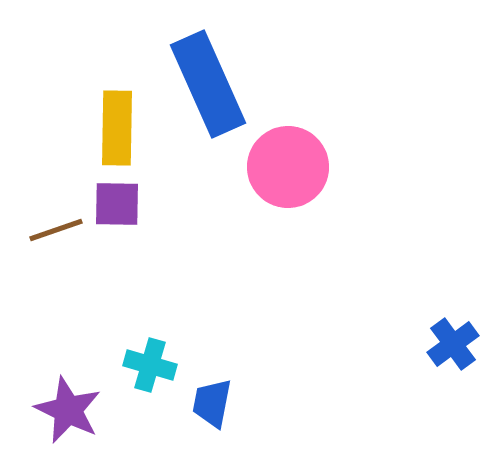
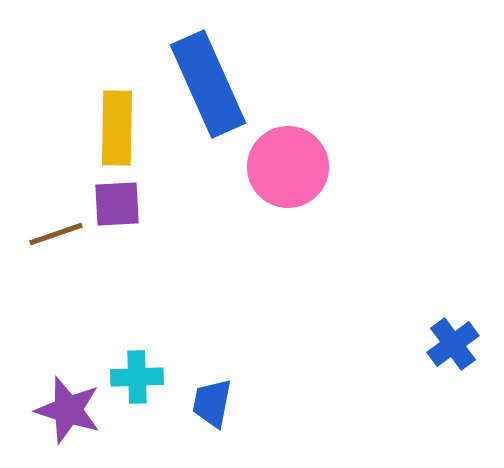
purple square: rotated 4 degrees counterclockwise
brown line: moved 4 px down
cyan cross: moved 13 px left, 12 px down; rotated 18 degrees counterclockwise
purple star: rotated 8 degrees counterclockwise
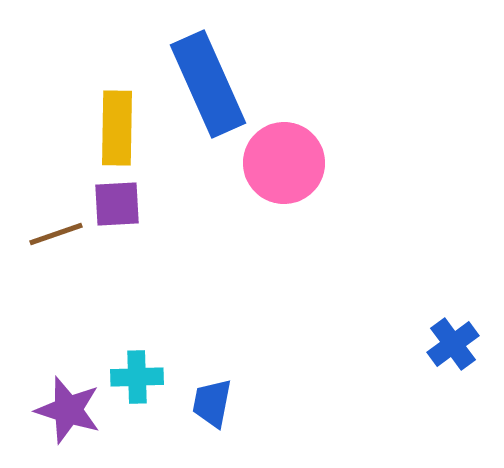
pink circle: moved 4 px left, 4 px up
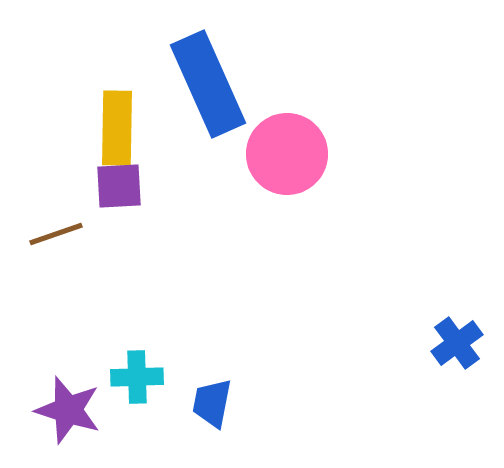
pink circle: moved 3 px right, 9 px up
purple square: moved 2 px right, 18 px up
blue cross: moved 4 px right, 1 px up
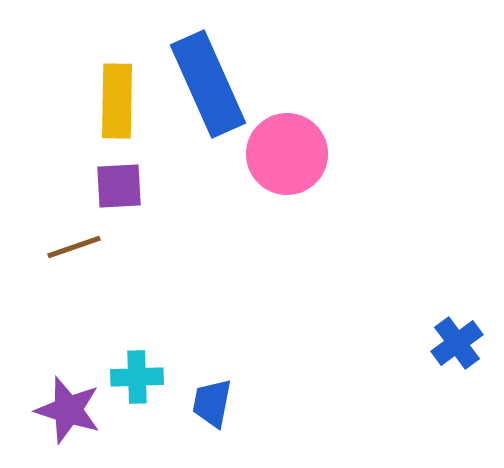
yellow rectangle: moved 27 px up
brown line: moved 18 px right, 13 px down
